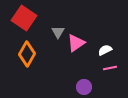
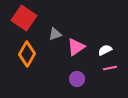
gray triangle: moved 3 px left, 2 px down; rotated 40 degrees clockwise
pink triangle: moved 4 px down
purple circle: moved 7 px left, 8 px up
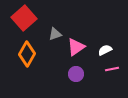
red square: rotated 15 degrees clockwise
pink line: moved 2 px right, 1 px down
purple circle: moved 1 px left, 5 px up
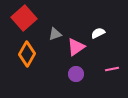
white semicircle: moved 7 px left, 17 px up
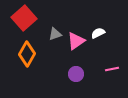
pink triangle: moved 6 px up
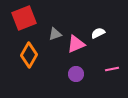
red square: rotated 20 degrees clockwise
pink triangle: moved 3 px down; rotated 12 degrees clockwise
orange diamond: moved 2 px right, 1 px down
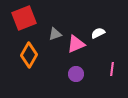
pink line: rotated 72 degrees counterclockwise
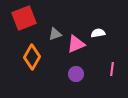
white semicircle: rotated 16 degrees clockwise
orange diamond: moved 3 px right, 2 px down
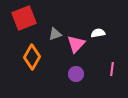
pink triangle: rotated 24 degrees counterclockwise
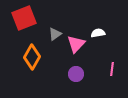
gray triangle: rotated 16 degrees counterclockwise
